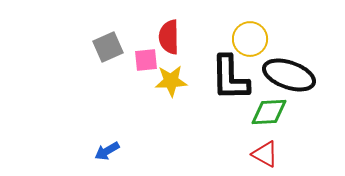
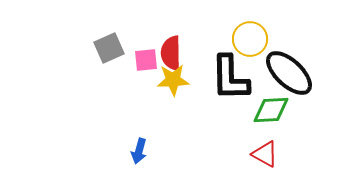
red semicircle: moved 2 px right, 16 px down
gray square: moved 1 px right, 1 px down
black ellipse: moved 2 px up; rotated 24 degrees clockwise
yellow star: moved 2 px right, 1 px up
green diamond: moved 2 px right, 2 px up
blue arrow: moved 32 px right; rotated 45 degrees counterclockwise
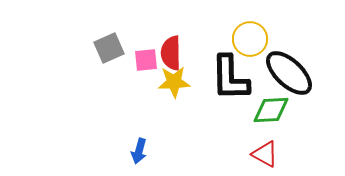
yellow star: moved 1 px right, 2 px down
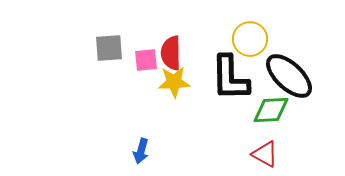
gray square: rotated 20 degrees clockwise
black ellipse: moved 3 px down
blue arrow: moved 2 px right
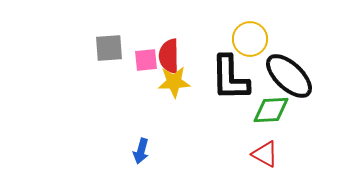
red semicircle: moved 2 px left, 3 px down
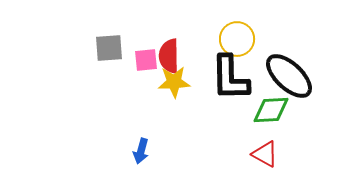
yellow circle: moved 13 px left
